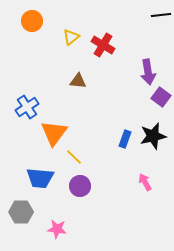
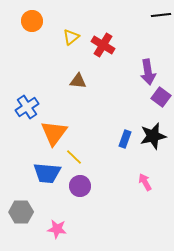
blue trapezoid: moved 7 px right, 5 px up
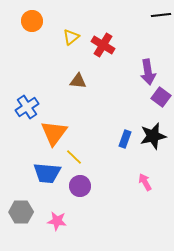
pink star: moved 8 px up
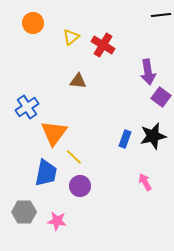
orange circle: moved 1 px right, 2 px down
blue trapezoid: moved 1 px left; rotated 84 degrees counterclockwise
gray hexagon: moved 3 px right
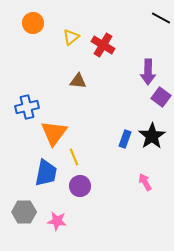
black line: moved 3 px down; rotated 36 degrees clockwise
purple arrow: rotated 10 degrees clockwise
blue cross: rotated 20 degrees clockwise
black star: moved 1 px left; rotated 20 degrees counterclockwise
yellow line: rotated 24 degrees clockwise
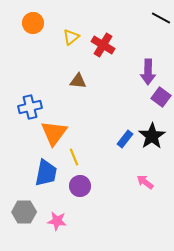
blue cross: moved 3 px right
blue rectangle: rotated 18 degrees clockwise
pink arrow: rotated 24 degrees counterclockwise
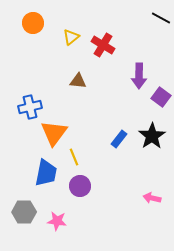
purple arrow: moved 9 px left, 4 px down
blue rectangle: moved 6 px left
pink arrow: moved 7 px right, 16 px down; rotated 24 degrees counterclockwise
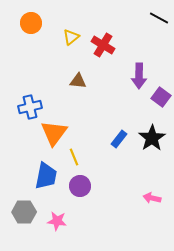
black line: moved 2 px left
orange circle: moved 2 px left
black star: moved 2 px down
blue trapezoid: moved 3 px down
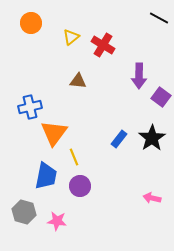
gray hexagon: rotated 15 degrees clockwise
